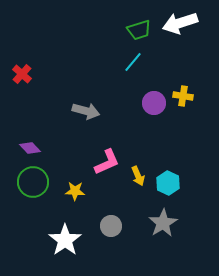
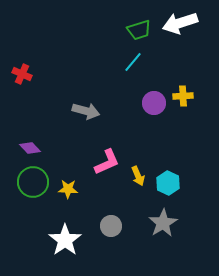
red cross: rotated 18 degrees counterclockwise
yellow cross: rotated 12 degrees counterclockwise
yellow star: moved 7 px left, 2 px up
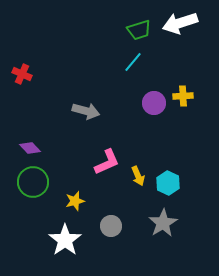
yellow star: moved 7 px right, 12 px down; rotated 18 degrees counterclockwise
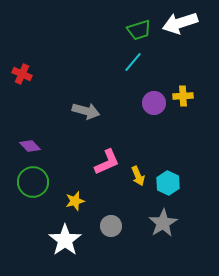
purple diamond: moved 2 px up
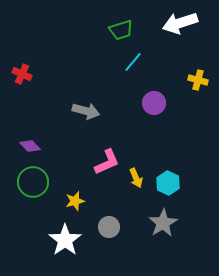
green trapezoid: moved 18 px left
yellow cross: moved 15 px right, 16 px up; rotated 18 degrees clockwise
yellow arrow: moved 2 px left, 2 px down
gray circle: moved 2 px left, 1 px down
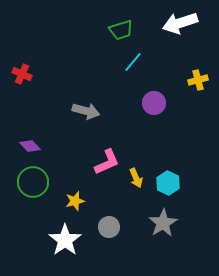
yellow cross: rotated 30 degrees counterclockwise
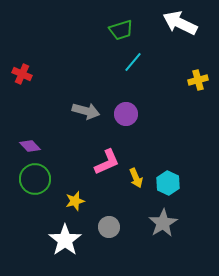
white arrow: rotated 44 degrees clockwise
purple circle: moved 28 px left, 11 px down
green circle: moved 2 px right, 3 px up
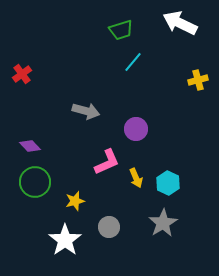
red cross: rotated 30 degrees clockwise
purple circle: moved 10 px right, 15 px down
green circle: moved 3 px down
